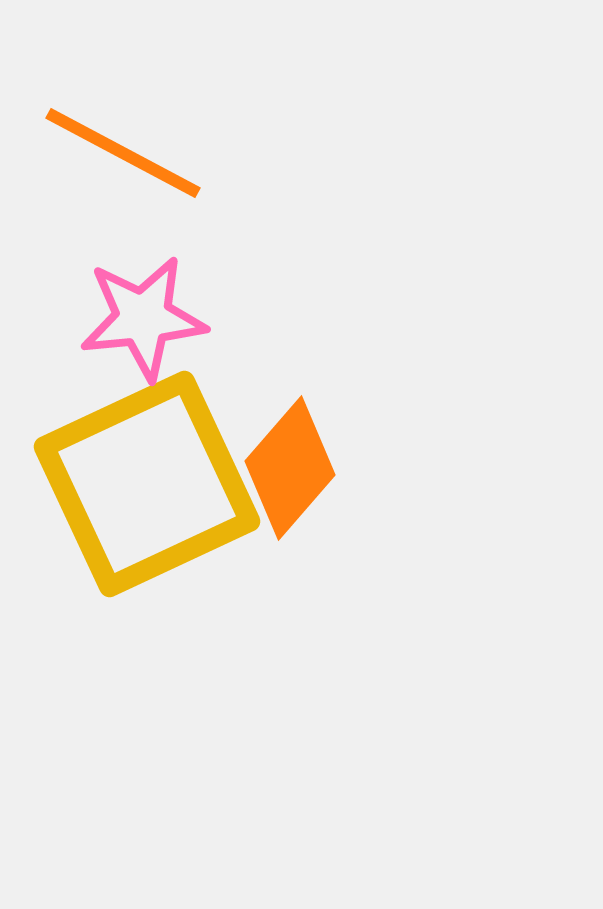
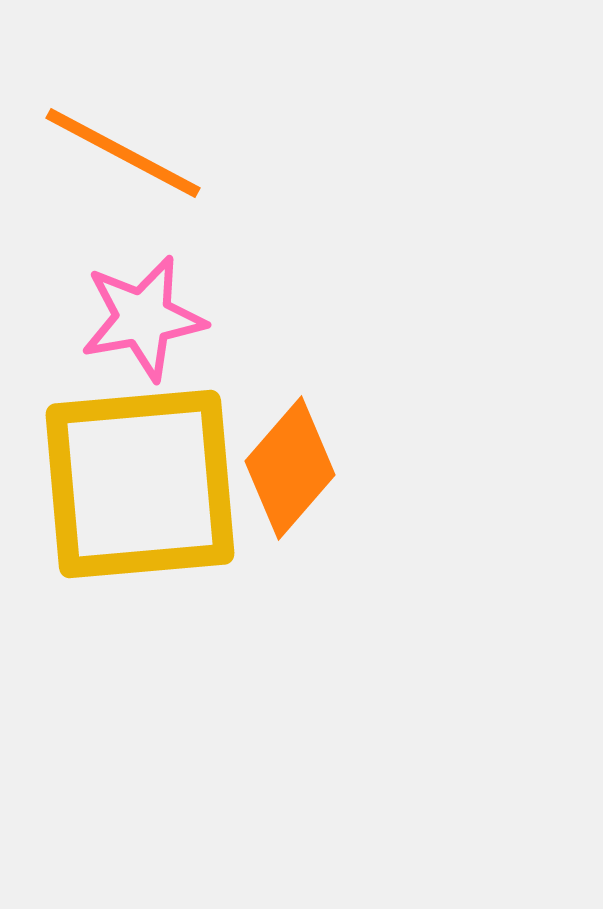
pink star: rotated 4 degrees counterclockwise
yellow square: moved 7 px left; rotated 20 degrees clockwise
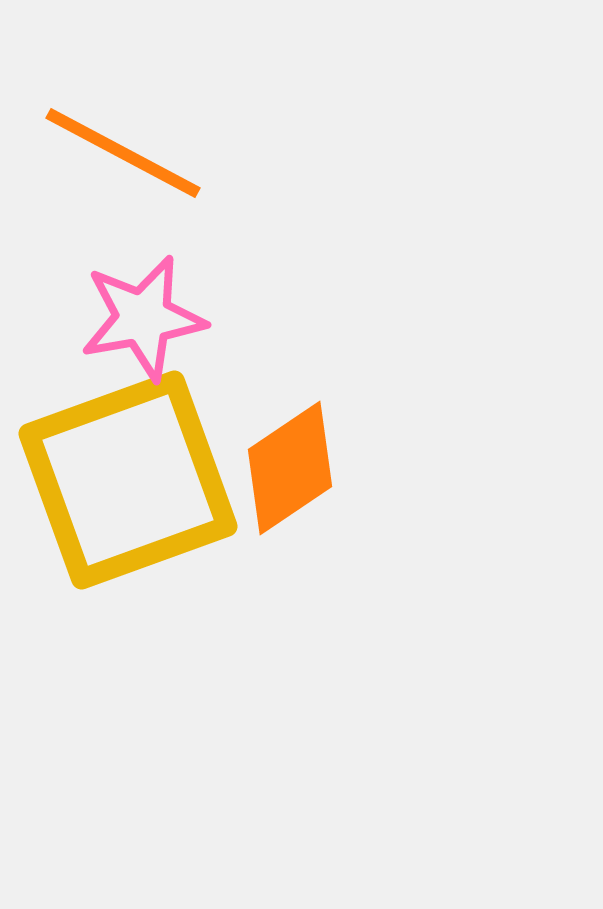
orange diamond: rotated 15 degrees clockwise
yellow square: moved 12 px left, 4 px up; rotated 15 degrees counterclockwise
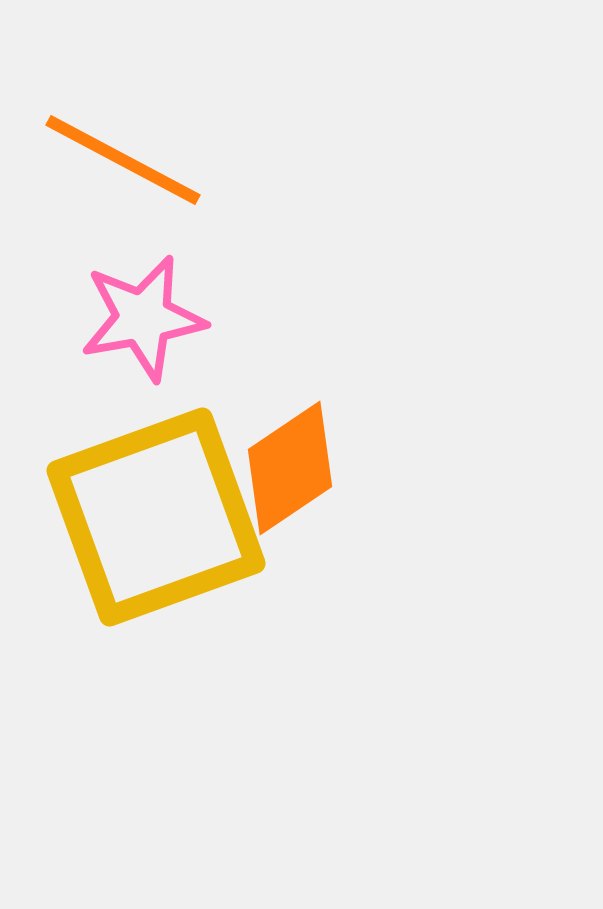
orange line: moved 7 px down
yellow square: moved 28 px right, 37 px down
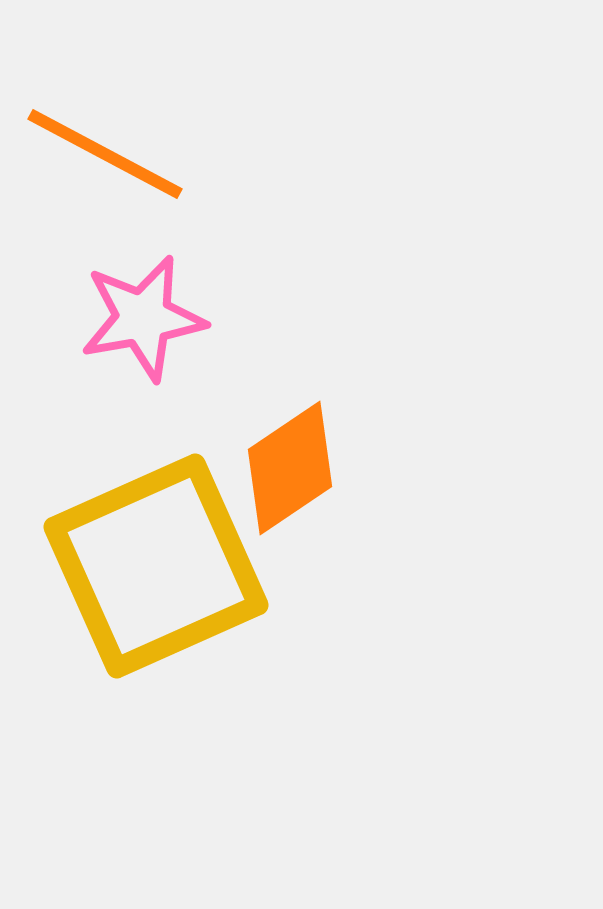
orange line: moved 18 px left, 6 px up
yellow square: moved 49 px down; rotated 4 degrees counterclockwise
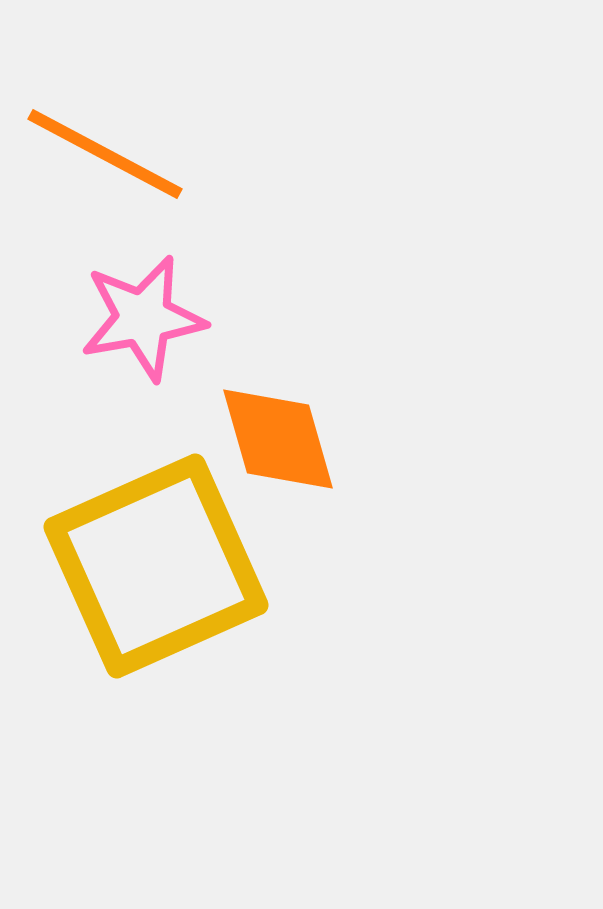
orange diamond: moved 12 px left, 29 px up; rotated 72 degrees counterclockwise
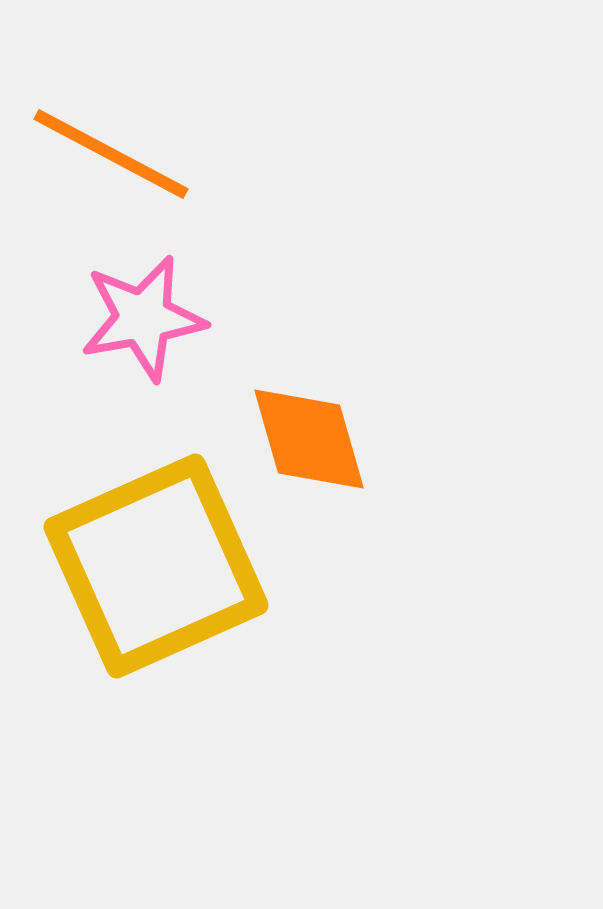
orange line: moved 6 px right
orange diamond: moved 31 px right
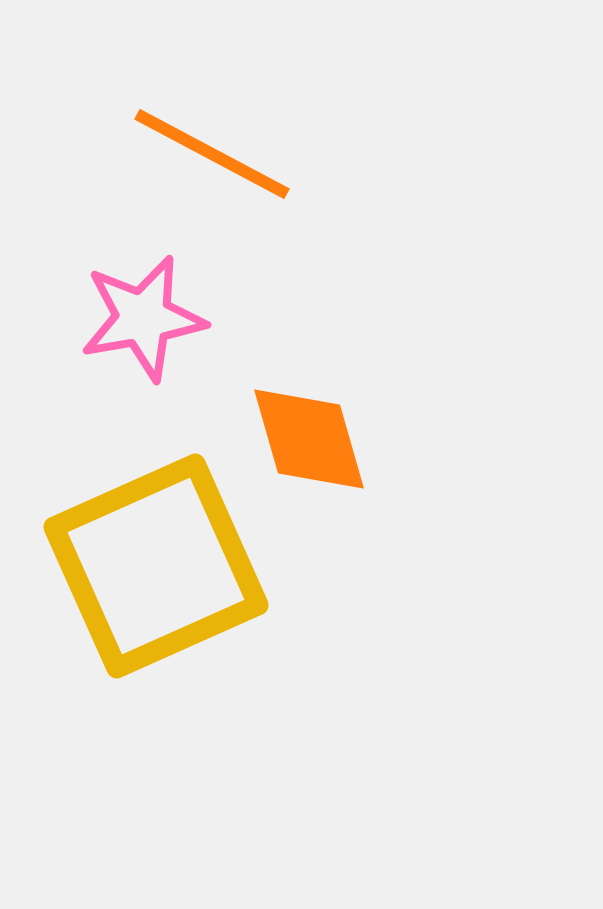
orange line: moved 101 px right
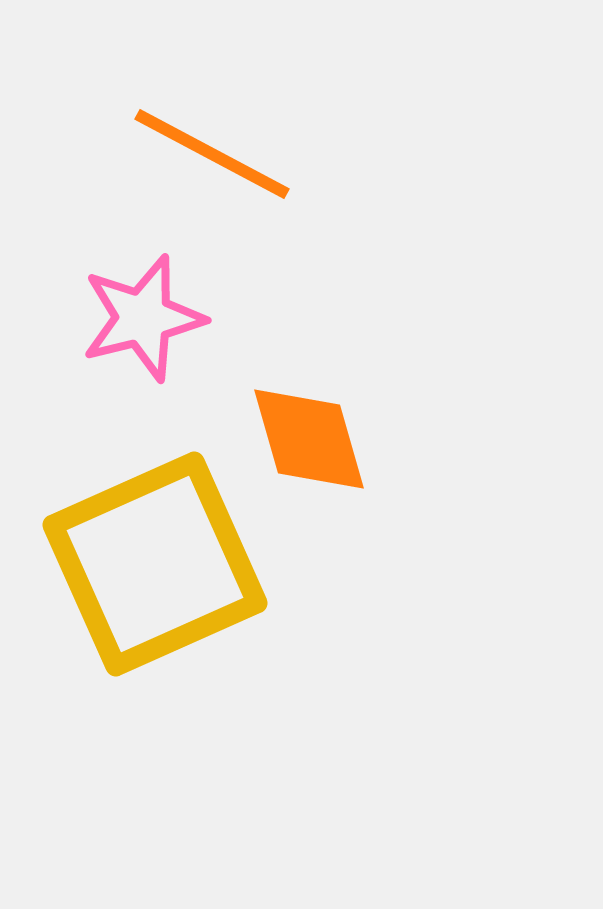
pink star: rotated 4 degrees counterclockwise
yellow square: moved 1 px left, 2 px up
